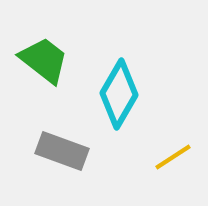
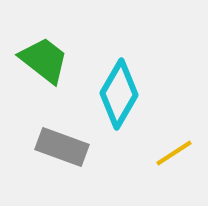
gray rectangle: moved 4 px up
yellow line: moved 1 px right, 4 px up
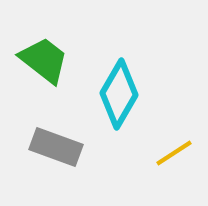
gray rectangle: moved 6 px left
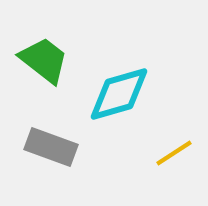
cyan diamond: rotated 44 degrees clockwise
gray rectangle: moved 5 px left
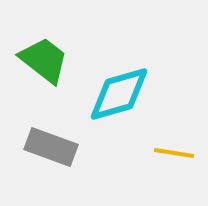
yellow line: rotated 42 degrees clockwise
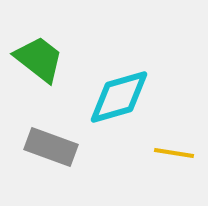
green trapezoid: moved 5 px left, 1 px up
cyan diamond: moved 3 px down
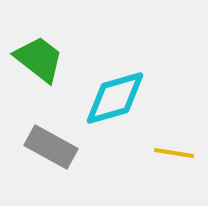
cyan diamond: moved 4 px left, 1 px down
gray rectangle: rotated 9 degrees clockwise
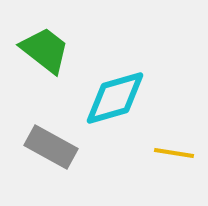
green trapezoid: moved 6 px right, 9 px up
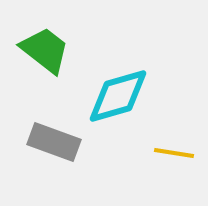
cyan diamond: moved 3 px right, 2 px up
gray rectangle: moved 3 px right, 5 px up; rotated 9 degrees counterclockwise
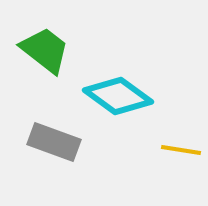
cyan diamond: rotated 52 degrees clockwise
yellow line: moved 7 px right, 3 px up
